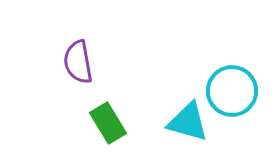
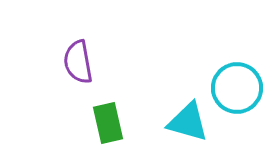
cyan circle: moved 5 px right, 3 px up
green rectangle: rotated 18 degrees clockwise
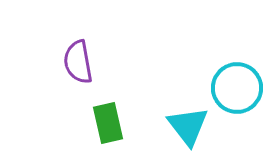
cyan triangle: moved 4 px down; rotated 36 degrees clockwise
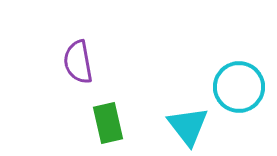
cyan circle: moved 2 px right, 1 px up
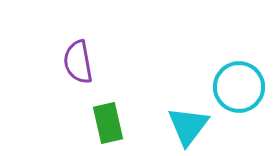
cyan triangle: rotated 15 degrees clockwise
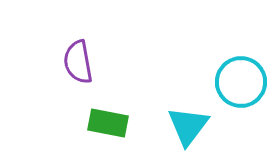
cyan circle: moved 2 px right, 5 px up
green rectangle: rotated 66 degrees counterclockwise
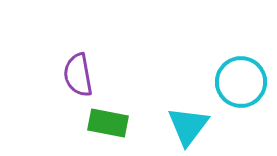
purple semicircle: moved 13 px down
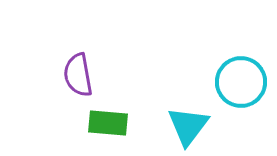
green rectangle: rotated 6 degrees counterclockwise
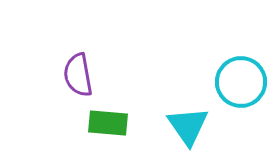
cyan triangle: rotated 12 degrees counterclockwise
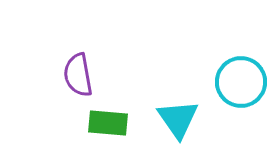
cyan triangle: moved 10 px left, 7 px up
